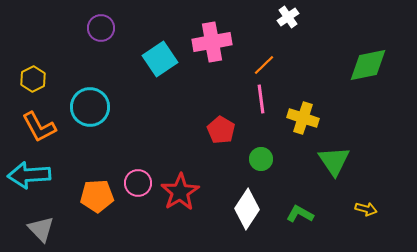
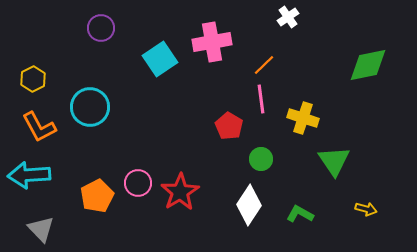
red pentagon: moved 8 px right, 4 px up
orange pentagon: rotated 24 degrees counterclockwise
white diamond: moved 2 px right, 4 px up
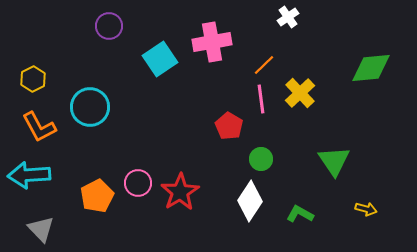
purple circle: moved 8 px right, 2 px up
green diamond: moved 3 px right, 3 px down; rotated 6 degrees clockwise
yellow cross: moved 3 px left, 25 px up; rotated 28 degrees clockwise
white diamond: moved 1 px right, 4 px up
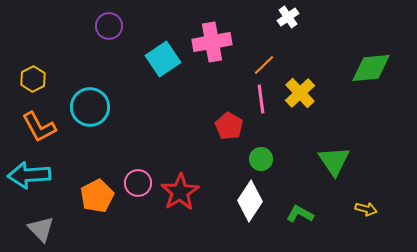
cyan square: moved 3 px right
